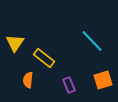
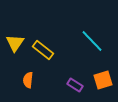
yellow rectangle: moved 1 px left, 8 px up
purple rectangle: moved 6 px right; rotated 35 degrees counterclockwise
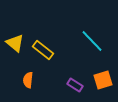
yellow triangle: rotated 24 degrees counterclockwise
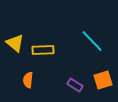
yellow rectangle: rotated 40 degrees counterclockwise
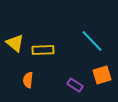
orange square: moved 1 px left, 5 px up
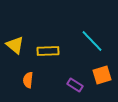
yellow triangle: moved 2 px down
yellow rectangle: moved 5 px right, 1 px down
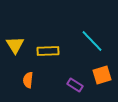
yellow triangle: rotated 18 degrees clockwise
